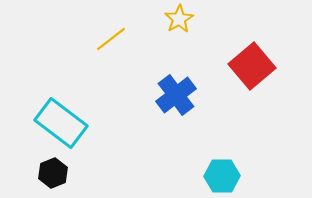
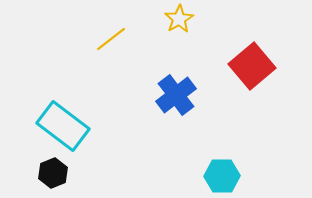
cyan rectangle: moved 2 px right, 3 px down
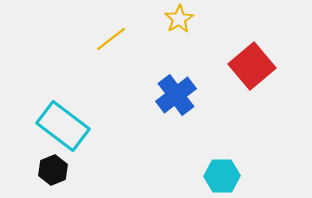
black hexagon: moved 3 px up
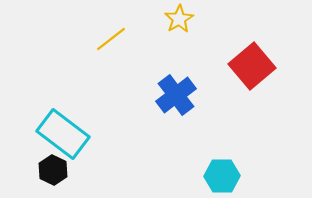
cyan rectangle: moved 8 px down
black hexagon: rotated 12 degrees counterclockwise
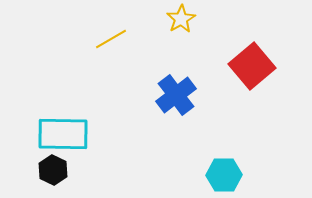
yellow star: moved 2 px right
yellow line: rotated 8 degrees clockwise
cyan rectangle: rotated 36 degrees counterclockwise
cyan hexagon: moved 2 px right, 1 px up
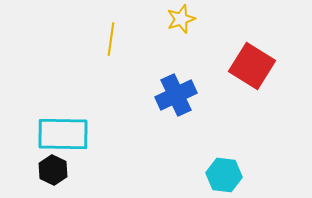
yellow star: rotated 12 degrees clockwise
yellow line: rotated 52 degrees counterclockwise
red square: rotated 18 degrees counterclockwise
blue cross: rotated 12 degrees clockwise
cyan hexagon: rotated 8 degrees clockwise
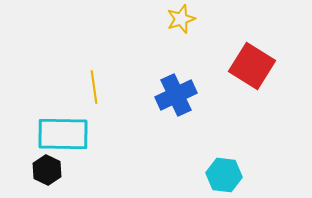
yellow line: moved 17 px left, 48 px down; rotated 16 degrees counterclockwise
black hexagon: moved 6 px left
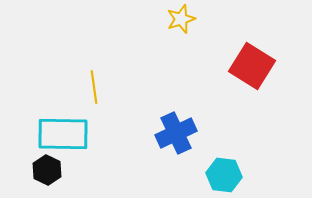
blue cross: moved 38 px down
